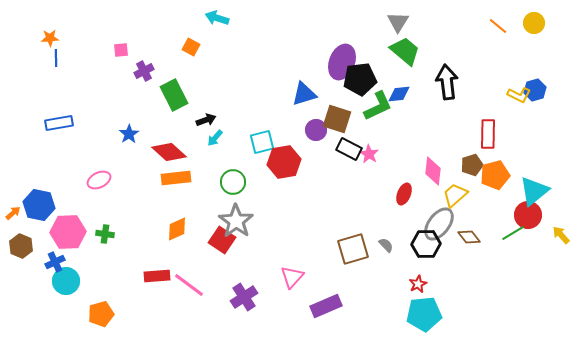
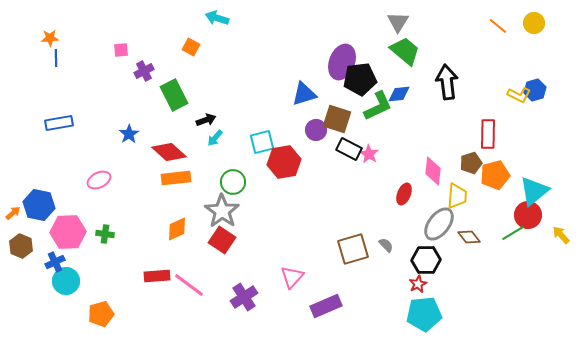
brown pentagon at (472, 165): moved 1 px left, 2 px up
yellow trapezoid at (455, 195): moved 2 px right, 1 px down; rotated 136 degrees clockwise
gray star at (236, 221): moved 14 px left, 10 px up
black hexagon at (426, 244): moved 16 px down
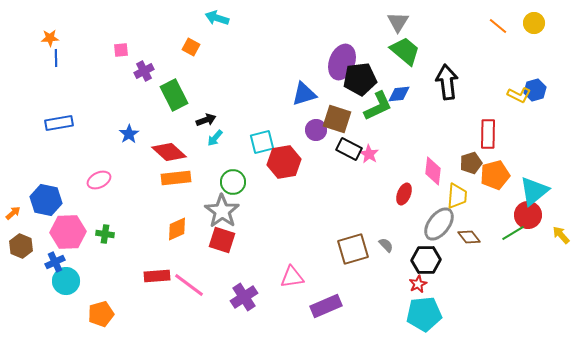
blue hexagon at (39, 205): moved 7 px right, 5 px up
red square at (222, 240): rotated 16 degrees counterclockwise
pink triangle at (292, 277): rotated 40 degrees clockwise
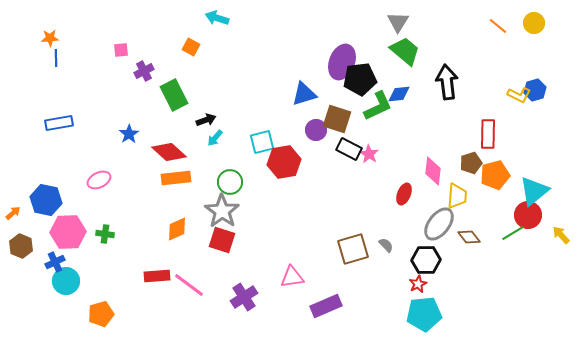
green circle at (233, 182): moved 3 px left
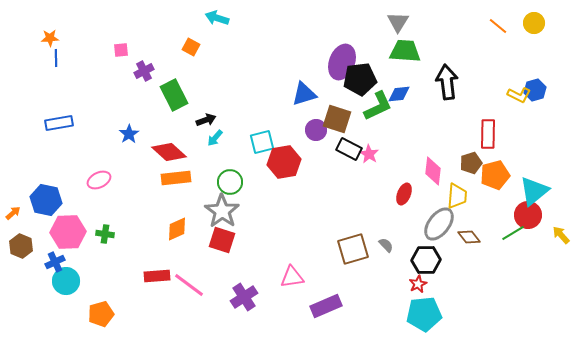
green trapezoid at (405, 51): rotated 36 degrees counterclockwise
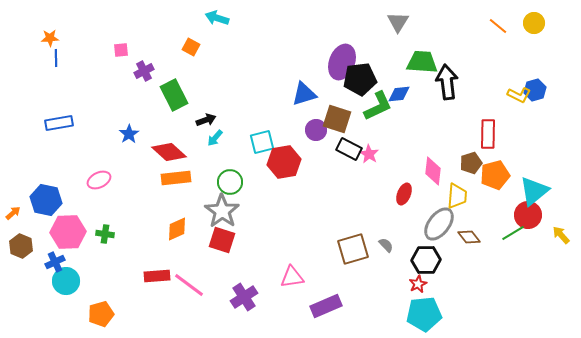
green trapezoid at (405, 51): moved 17 px right, 11 px down
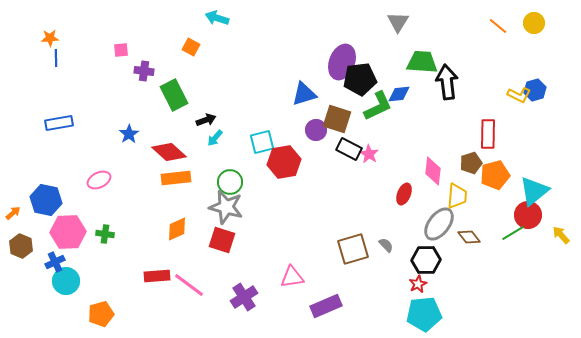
purple cross at (144, 71): rotated 36 degrees clockwise
gray star at (222, 211): moved 4 px right, 4 px up; rotated 20 degrees counterclockwise
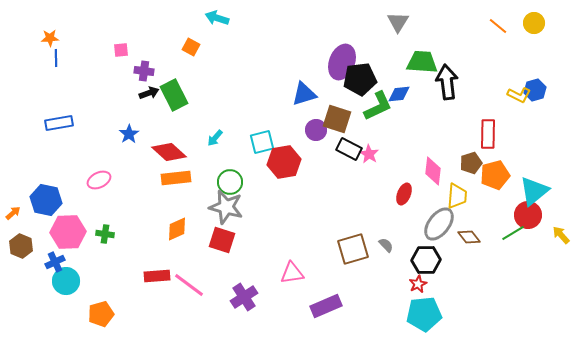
black arrow at (206, 120): moved 57 px left, 27 px up
pink triangle at (292, 277): moved 4 px up
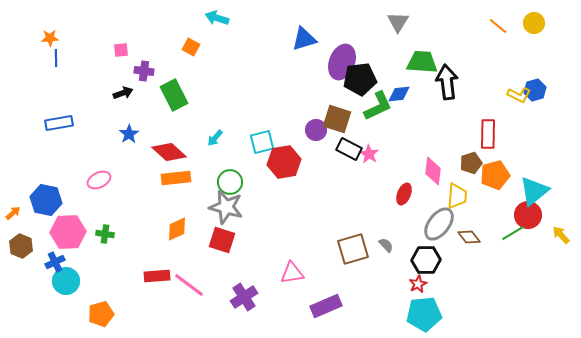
black arrow at (149, 93): moved 26 px left
blue triangle at (304, 94): moved 55 px up
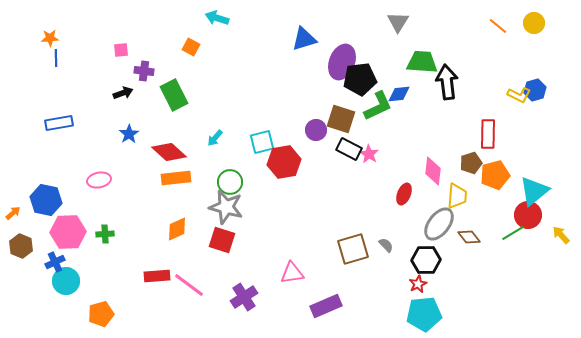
brown square at (337, 119): moved 4 px right
pink ellipse at (99, 180): rotated 15 degrees clockwise
green cross at (105, 234): rotated 12 degrees counterclockwise
